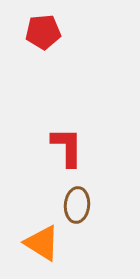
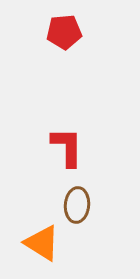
red pentagon: moved 21 px right
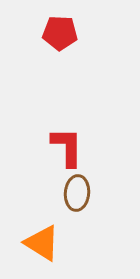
red pentagon: moved 4 px left, 1 px down; rotated 8 degrees clockwise
brown ellipse: moved 12 px up
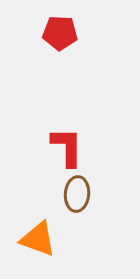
brown ellipse: moved 1 px down
orange triangle: moved 4 px left, 4 px up; rotated 12 degrees counterclockwise
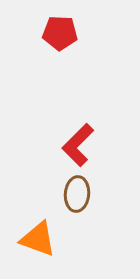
red L-shape: moved 11 px right, 2 px up; rotated 135 degrees counterclockwise
